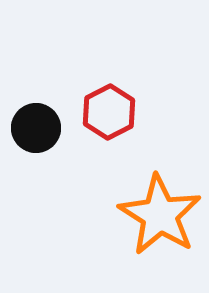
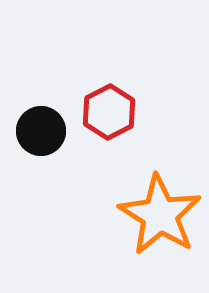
black circle: moved 5 px right, 3 px down
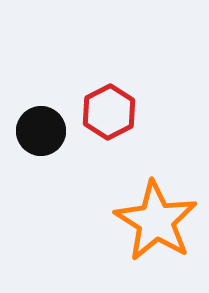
orange star: moved 4 px left, 6 px down
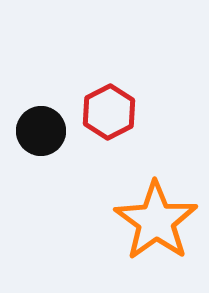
orange star: rotated 4 degrees clockwise
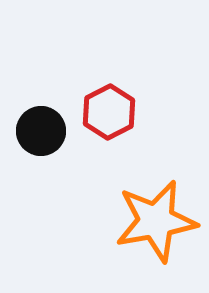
orange star: rotated 26 degrees clockwise
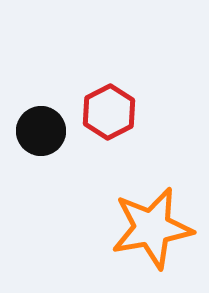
orange star: moved 4 px left, 7 px down
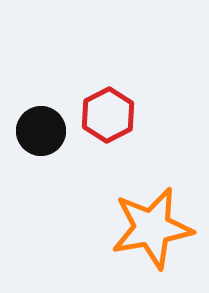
red hexagon: moved 1 px left, 3 px down
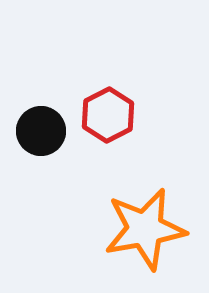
orange star: moved 7 px left, 1 px down
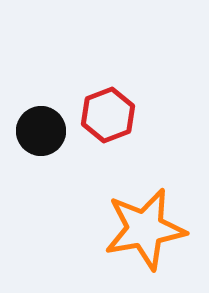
red hexagon: rotated 6 degrees clockwise
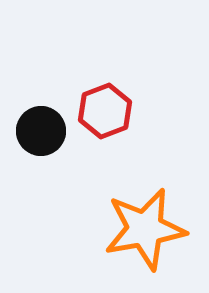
red hexagon: moved 3 px left, 4 px up
